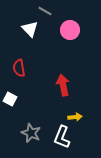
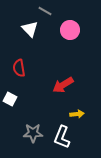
red arrow: rotated 110 degrees counterclockwise
yellow arrow: moved 2 px right, 3 px up
gray star: moved 2 px right; rotated 24 degrees counterclockwise
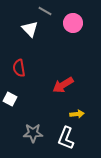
pink circle: moved 3 px right, 7 px up
white L-shape: moved 4 px right, 1 px down
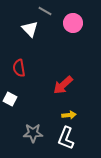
red arrow: rotated 10 degrees counterclockwise
yellow arrow: moved 8 px left, 1 px down
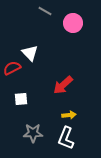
white triangle: moved 24 px down
red semicircle: moved 7 px left; rotated 72 degrees clockwise
white square: moved 11 px right; rotated 32 degrees counterclockwise
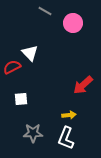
red semicircle: moved 1 px up
red arrow: moved 20 px right
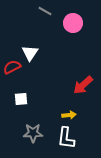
white triangle: rotated 18 degrees clockwise
white L-shape: rotated 15 degrees counterclockwise
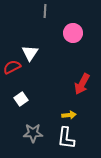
gray line: rotated 64 degrees clockwise
pink circle: moved 10 px down
red arrow: moved 1 px left, 1 px up; rotated 20 degrees counterclockwise
white square: rotated 32 degrees counterclockwise
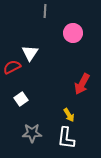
yellow arrow: rotated 64 degrees clockwise
gray star: moved 1 px left
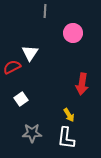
red arrow: rotated 20 degrees counterclockwise
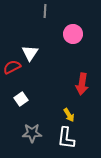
pink circle: moved 1 px down
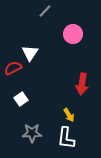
gray line: rotated 40 degrees clockwise
red semicircle: moved 1 px right, 1 px down
